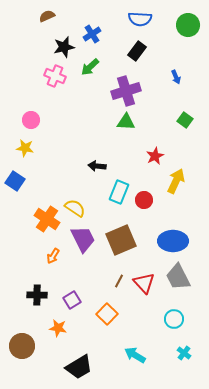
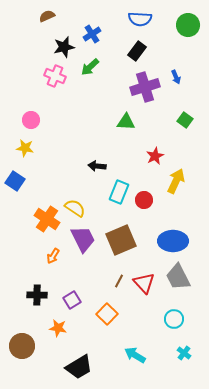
purple cross: moved 19 px right, 4 px up
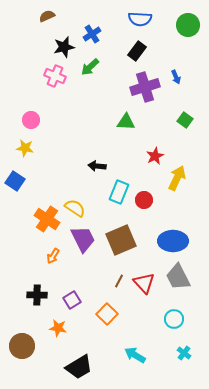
yellow arrow: moved 1 px right, 3 px up
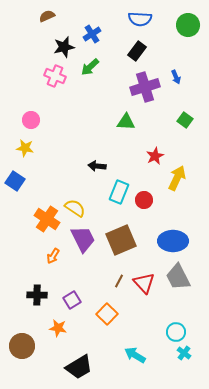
cyan circle: moved 2 px right, 13 px down
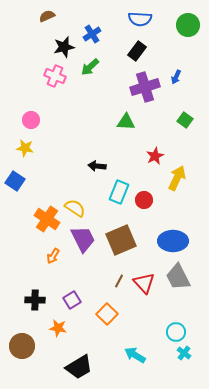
blue arrow: rotated 48 degrees clockwise
black cross: moved 2 px left, 5 px down
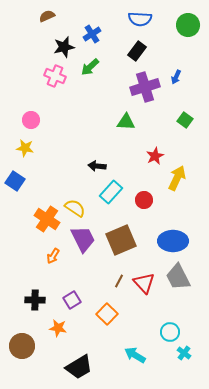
cyan rectangle: moved 8 px left; rotated 20 degrees clockwise
cyan circle: moved 6 px left
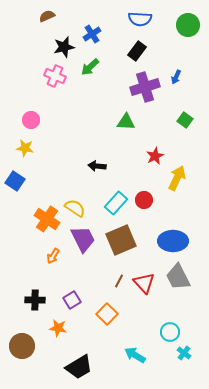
cyan rectangle: moved 5 px right, 11 px down
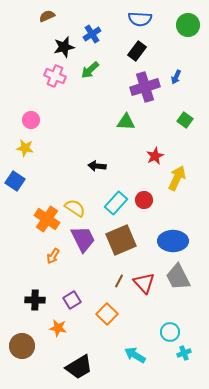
green arrow: moved 3 px down
cyan cross: rotated 32 degrees clockwise
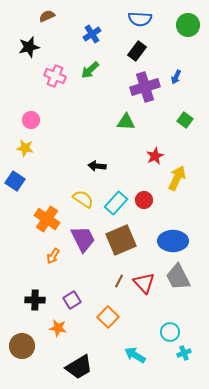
black star: moved 35 px left
yellow semicircle: moved 8 px right, 9 px up
orange square: moved 1 px right, 3 px down
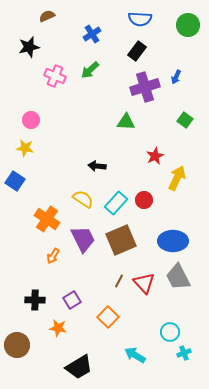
brown circle: moved 5 px left, 1 px up
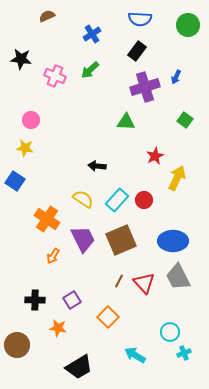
black star: moved 8 px left, 12 px down; rotated 20 degrees clockwise
cyan rectangle: moved 1 px right, 3 px up
